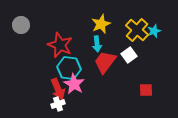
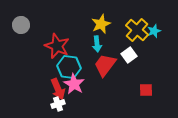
red star: moved 3 px left, 1 px down
red trapezoid: moved 3 px down
cyan hexagon: moved 1 px up
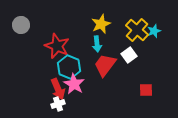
cyan hexagon: rotated 15 degrees clockwise
